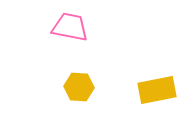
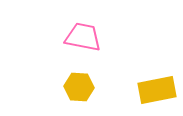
pink trapezoid: moved 13 px right, 10 px down
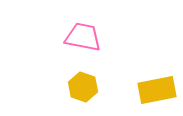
yellow hexagon: moved 4 px right; rotated 16 degrees clockwise
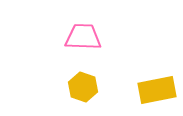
pink trapezoid: rotated 9 degrees counterclockwise
